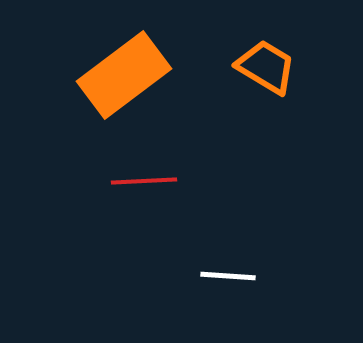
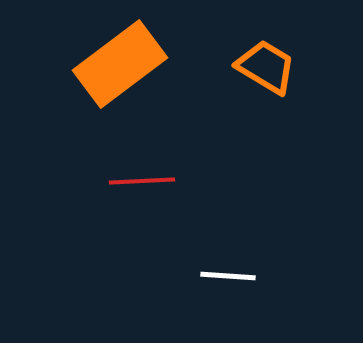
orange rectangle: moved 4 px left, 11 px up
red line: moved 2 px left
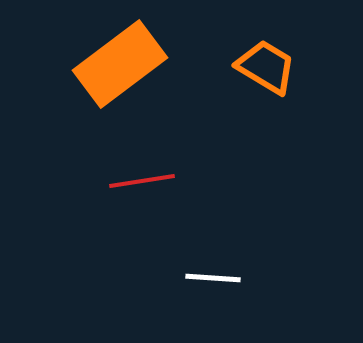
red line: rotated 6 degrees counterclockwise
white line: moved 15 px left, 2 px down
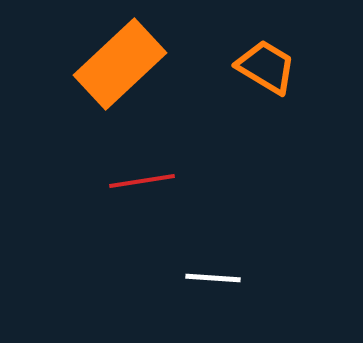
orange rectangle: rotated 6 degrees counterclockwise
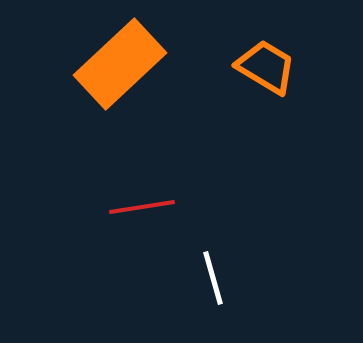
red line: moved 26 px down
white line: rotated 70 degrees clockwise
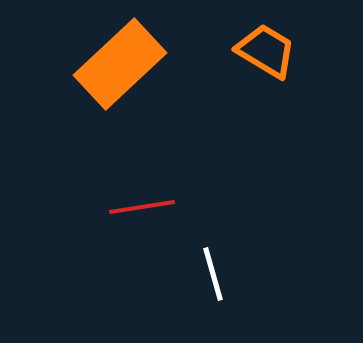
orange trapezoid: moved 16 px up
white line: moved 4 px up
